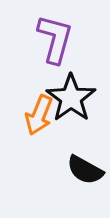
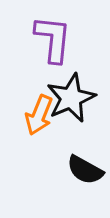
purple L-shape: moved 2 px left; rotated 9 degrees counterclockwise
black star: rotated 12 degrees clockwise
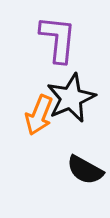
purple L-shape: moved 5 px right
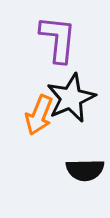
black semicircle: rotated 30 degrees counterclockwise
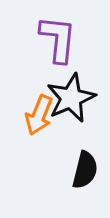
black semicircle: rotated 75 degrees counterclockwise
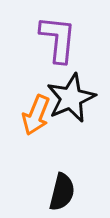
orange arrow: moved 3 px left
black semicircle: moved 23 px left, 22 px down
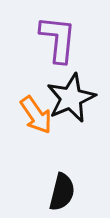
orange arrow: rotated 57 degrees counterclockwise
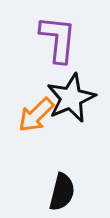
orange arrow: rotated 81 degrees clockwise
